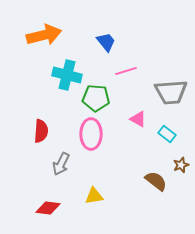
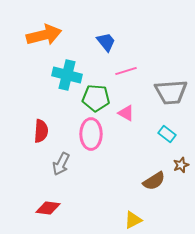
pink triangle: moved 12 px left, 6 px up
brown semicircle: moved 2 px left; rotated 110 degrees clockwise
yellow triangle: moved 39 px right, 24 px down; rotated 18 degrees counterclockwise
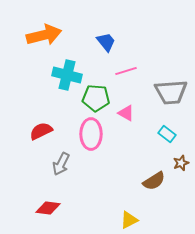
red semicircle: rotated 120 degrees counterclockwise
brown star: moved 2 px up
yellow triangle: moved 4 px left
